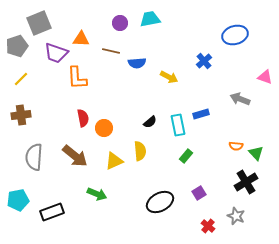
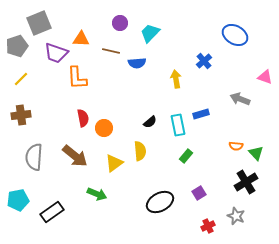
cyan trapezoid: moved 14 px down; rotated 35 degrees counterclockwise
blue ellipse: rotated 45 degrees clockwise
yellow arrow: moved 7 px right, 2 px down; rotated 126 degrees counterclockwise
yellow triangle: moved 2 px down; rotated 12 degrees counterclockwise
black rectangle: rotated 15 degrees counterclockwise
red cross: rotated 24 degrees clockwise
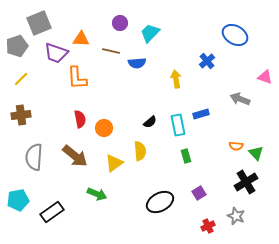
blue cross: moved 3 px right
red semicircle: moved 3 px left, 1 px down
green rectangle: rotated 56 degrees counterclockwise
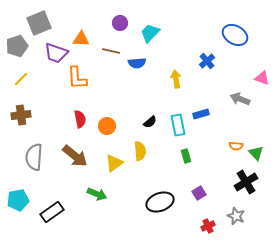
pink triangle: moved 3 px left, 1 px down
orange circle: moved 3 px right, 2 px up
black ellipse: rotated 8 degrees clockwise
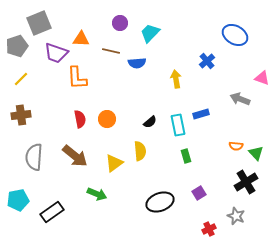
orange circle: moved 7 px up
red cross: moved 1 px right, 3 px down
